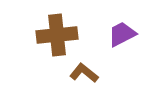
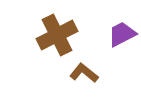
brown cross: rotated 21 degrees counterclockwise
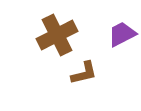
brown L-shape: rotated 128 degrees clockwise
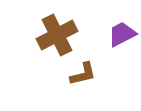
brown L-shape: moved 1 px left, 1 px down
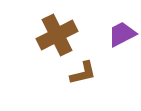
brown L-shape: moved 1 px up
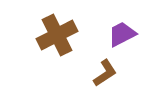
brown L-shape: moved 22 px right; rotated 20 degrees counterclockwise
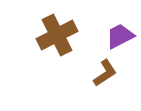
purple trapezoid: moved 2 px left, 2 px down
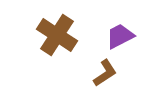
brown cross: rotated 30 degrees counterclockwise
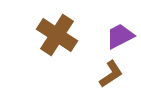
brown L-shape: moved 6 px right, 1 px down
